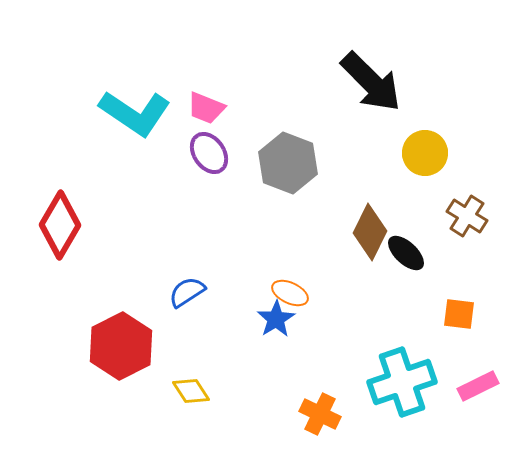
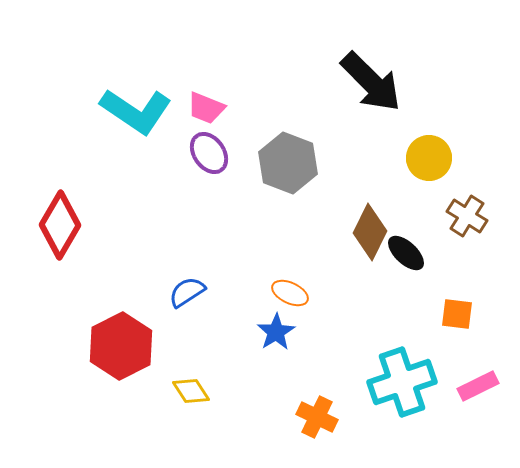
cyan L-shape: moved 1 px right, 2 px up
yellow circle: moved 4 px right, 5 px down
orange square: moved 2 px left
blue star: moved 13 px down
orange cross: moved 3 px left, 3 px down
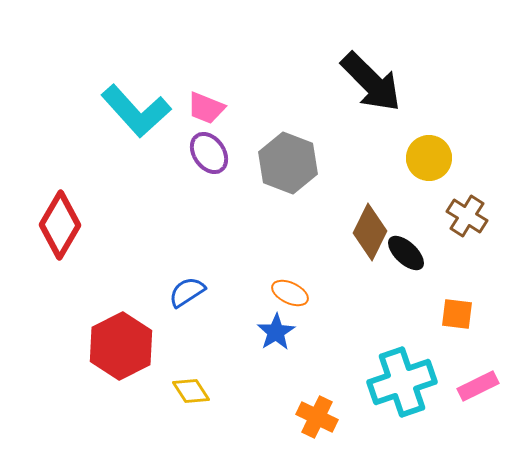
cyan L-shape: rotated 14 degrees clockwise
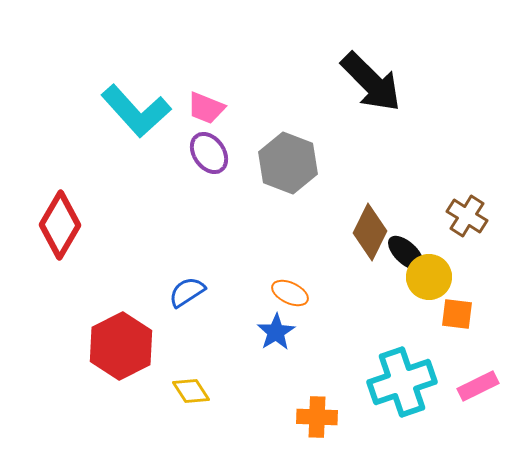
yellow circle: moved 119 px down
orange cross: rotated 24 degrees counterclockwise
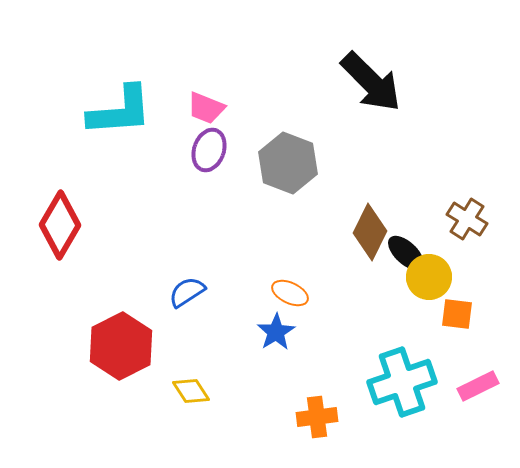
cyan L-shape: moved 16 px left; rotated 52 degrees counterclockwise
purple ellipse: moved 3 px up; rotated 54 degrees clockwise
brown cross: moved 3 px down
orange cross: rotated 9 degrees counterclockwise
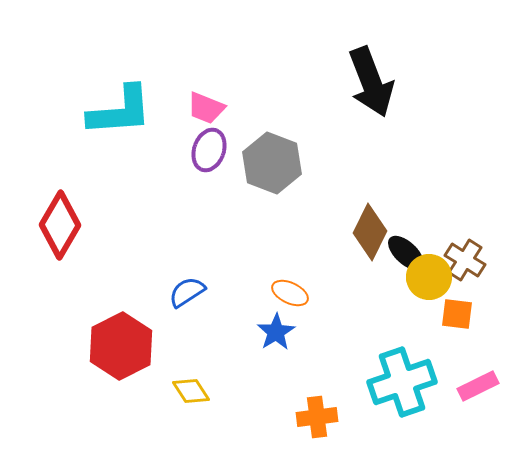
black arrow: rotated 24 degrees clockwise
gray hexagon: moved 16 px left
brown cross: moved 2 px left, 41 px down
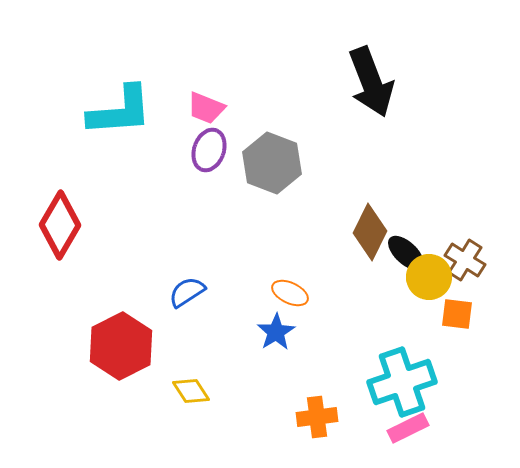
pink rectangle: moved 70 px left, 42 px down
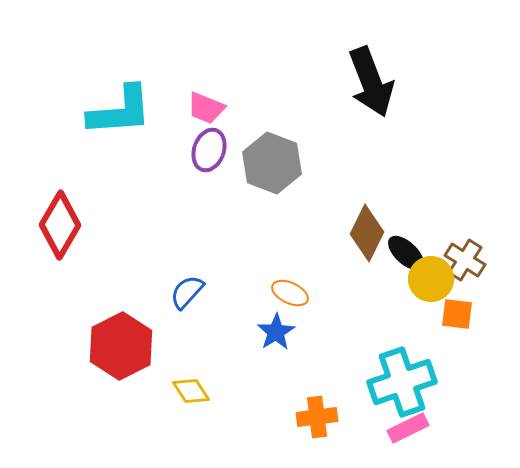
brown diamond: moved 3 px left, 1 px down
yellow circle: moved 2 px right, 2 px down
blue semicircle: rotated 15 degrees counterclockwise
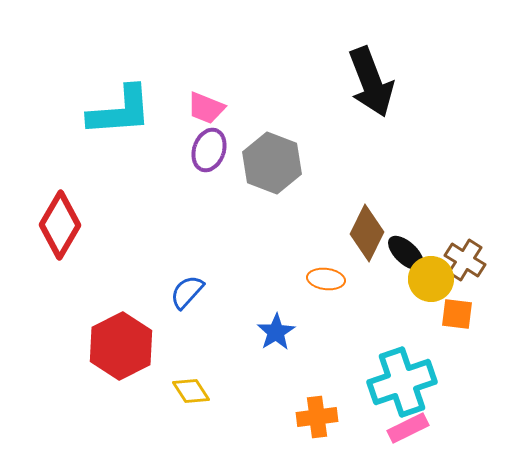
orange ellipse: moved 36 px right, 14 px up; rotated 18 degrees counterclockwise
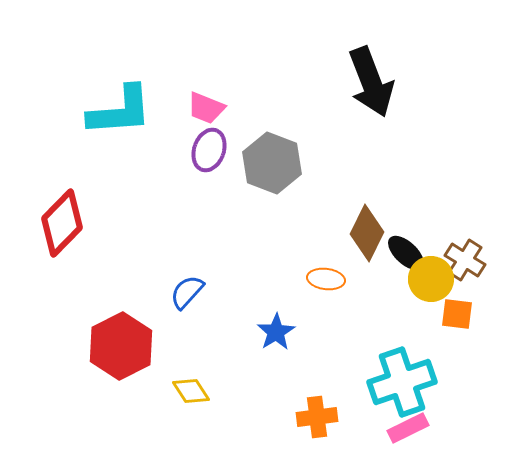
red diamond: moved 2 px right, 2 px up; rotated 14 degrees clockwise
